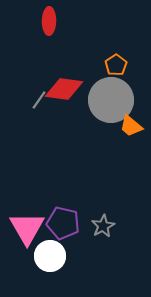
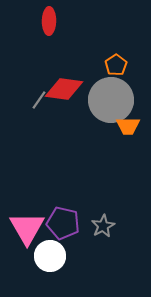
orange trapezoid: moved 3 px left; rotated 40 degrees counterclockwise
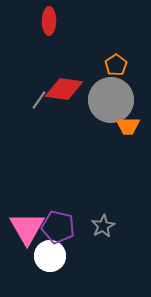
purple pentagon: moved 5 px left, 4 px down
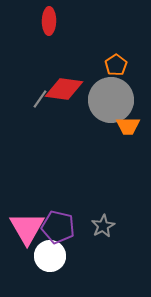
gray line: moved 1 px right, 1 px up
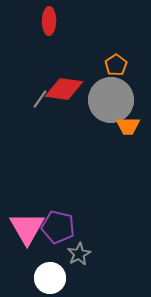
gray star: moved 24 px left, 28 px down
white circle: moved 22 px down
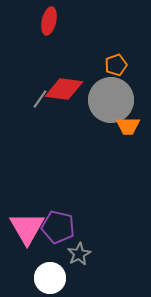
red ellipse: rotated 12 degrees clockwise
orange pentagon: rotated 15 degrees clockwise
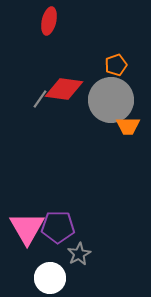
purple pentagon: rotated 12 degrees counterclockwise
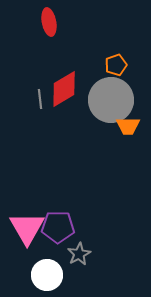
red ellipse: moved 1 px down; rotated 24 degrees counterclockwise
red diamond: rotated 39 degrees counterclockwise
gray line: rotated 42 degrees counterclockwise
white circle: moved 3 px left, 3 px up
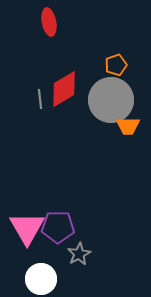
white circle: moved 6 px left, 4 px down
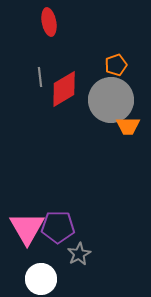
gray line: moved 22 px up
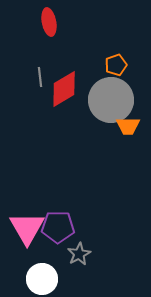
white circle: moved 1 px right
